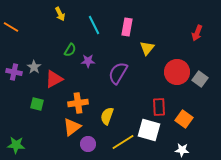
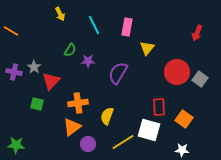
orange line: moved 4 px down
red triangle: moved 3 px left, 2 px down; rotated 18 degrees counterclockwise
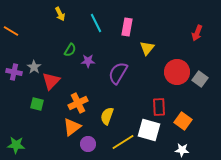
cyan line: moved 2 px right, 2 px up
orange cross: rotated 18 degrees counterclockwise
orange square: moved 1 px left, 2 px down
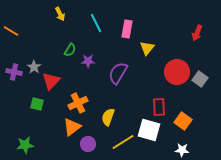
pink rectangle: moved 2 px down
yellow semicircle: moved 1 px right, 1 px down
green star: moved 9 px right; rotated 12 degrees counterclockwise
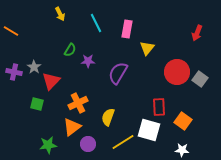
green star: moved 23 px right
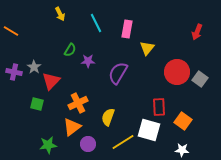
red arrow: moved 1 px up
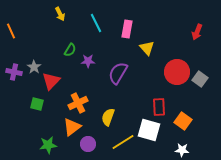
orange line: rotated 35 degrees clockwise
yellow triangle: rotated 21 degrees counterclockwise
